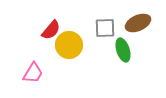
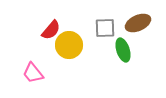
pink trapezoid: rotated 110 degrees clockwise
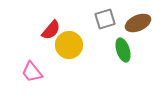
gray square: moved 9 px up; rotated 15 degrees counterclockwise
pink trapezoid: moved 1 px left, 1 px up
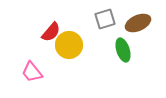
red semicircle: moved 2 px down
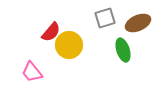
gray square: moved 1 px up
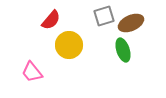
gray square: moved 1 px left, 2 px up
brown ellipse: moved 7 px left
red semicircle: moved 12 px up
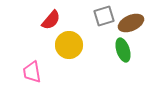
pink trapezoid: rotated 30 degrees clockwise
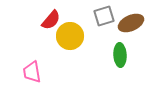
yellow circle: moved 1 px right, 9 px up
green ellipse: moved 3 px left, 5 px down; rotated 15 degrees clockwise
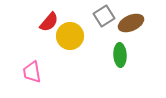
gray square: rotated 15 degrees counterclockwise
red semicircle: moved 2 px left, 2 px down
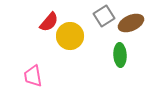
pink trapezoid: moved 1 px right, 4 px down
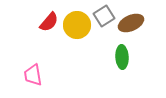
yellow circle: moved 7 px right, 11 px up
green ellipse: moved 2 px right, 2 px down
pink trapezoid: moved 1 px up
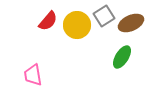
red semicircle: moved 1 px left, 1 px up
green ellipse: rotated 35 degrees clockwise
